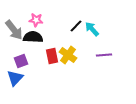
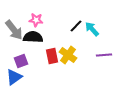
blue triangle: moved 1 px left, 1 px up; rotated 12 degrees clockwise
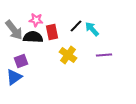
red rectangle: moved 24 px up
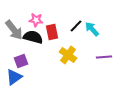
black semicircle: rotated 12 degrees clockwise
purple line: moved 2 px down
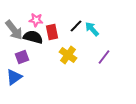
purple line: rotated 49 degrees counterclockwise
purple square: moved 1 px right, 4 px up
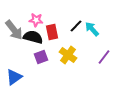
purple square: moved 19 px right
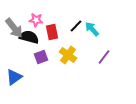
gray arrow: moved 2 px up
black semicircle: moved 4 px left
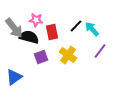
purple line: moved 4 px left, 6 px up
